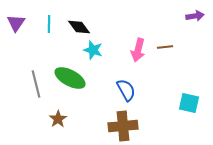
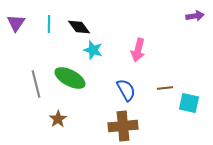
brown line: moved 41 px down
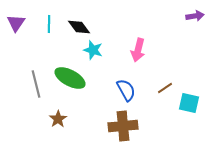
brown line: rotated 28 degrees counterclockwise
